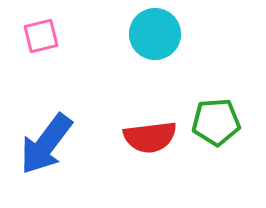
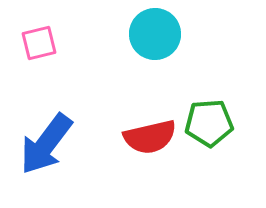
pink square: moved 2 px left, 7 px down
green pentagon: moved 7 px left, 1 px down
red semicircle: rotated 6 degrees counterclockwise
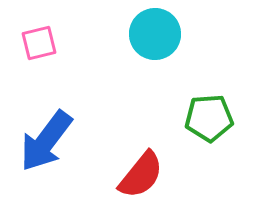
green pentagon: moved 5 px up
red semicircle: moved 9 px left, 38 px down; rotated 38 degrees counterclockwise
blue arrow: moved 3 px up
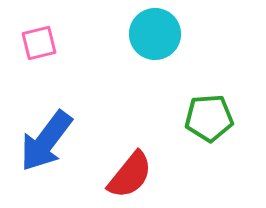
red semicircle: moved 11 px left
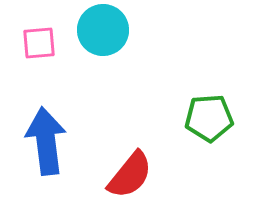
cyan circle: moved 52 px left, 4 px up
pink square: rotated 9 degrees clockwise
blue arrow: rotated 136 degrees clockwise
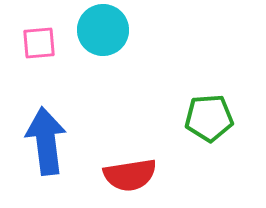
red semicircle: rotated 42 degrees clockwise
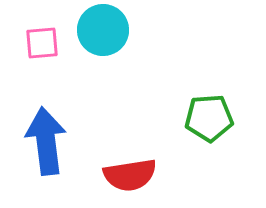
pink square: moved 3 px right
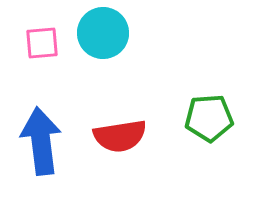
cyan circle: moved 3 px down
blue arrow: moved 5 px left
red semicircle: moved 10 px left, 39 px up
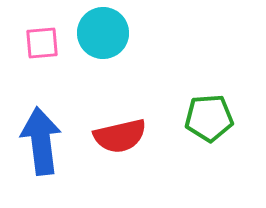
red semicircle: rotated 4 degrees counterclockwise
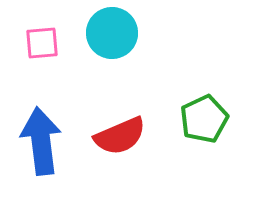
cyan circle: moved 9 px right
green pentagon: moved 5 px left, 1 px down; rotated 21 degrees counterclockwise
red semicircle: rotated 10 degrees counterclockwise
